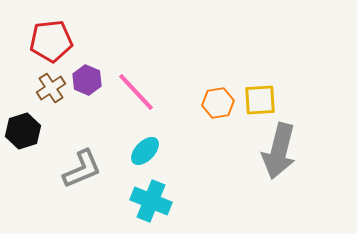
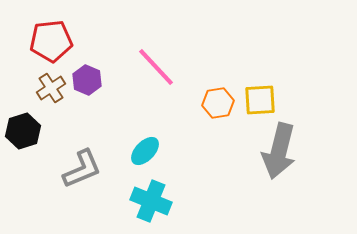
pink line: moved 20 px right, 25 px up
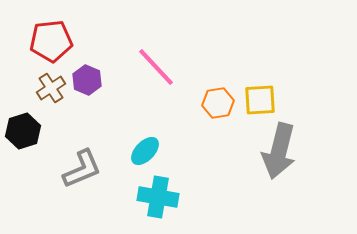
cyan cross: moved 7 px right, 4 px up; rotated 12 degrees counterclockwise
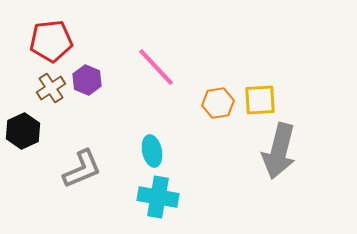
black hexagon: rotated 8 degrees counterclockwise
cyan ellipse: moved 7 px right; rotated 56 degrees counterclockwise
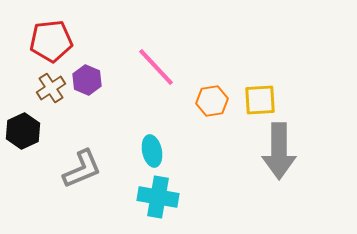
orange hexagon: moved 6 px left, 2 px up
gray arrow: rotated 14 degrees counterclockwise
